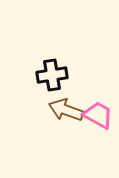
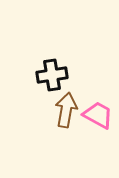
brown arrow: rotated 80 degrees clockwise
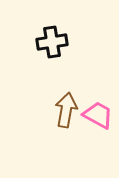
black cross: moved 33 px up
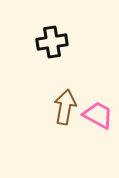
brown arrow: moved 1 px left, 3 px up
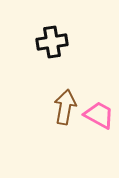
pink trapezoid: moved 1 px right
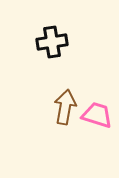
pink trapezoid: moved 2 px left; rotated 12 degrees counterclockwise
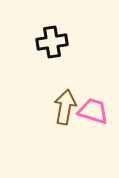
pink trapezoid: moved 4 px left, 4 px up
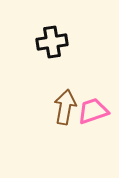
pink trapezoid: rotated 36 degrees counterclockwise
